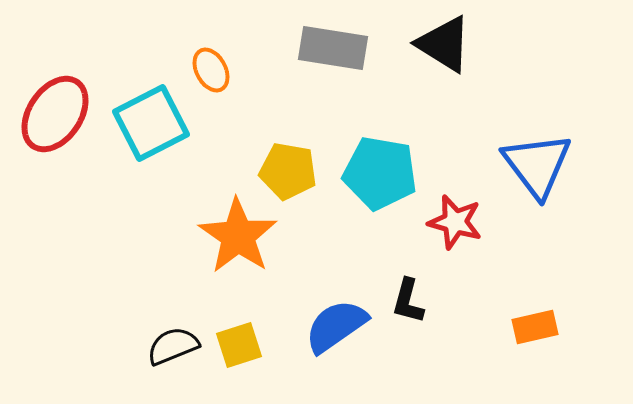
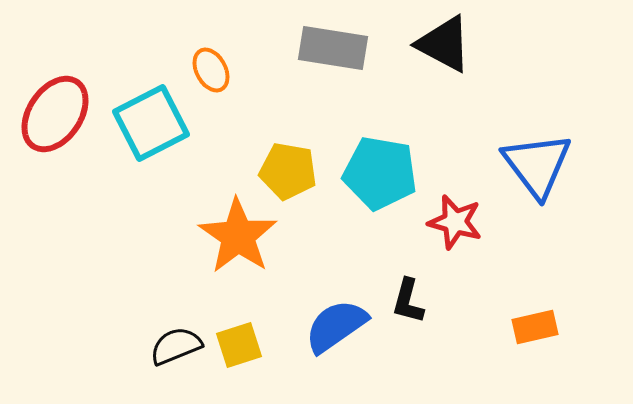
black triangle: rotated 4 degrees counterclockwise
black semicircle: moved 3 px right
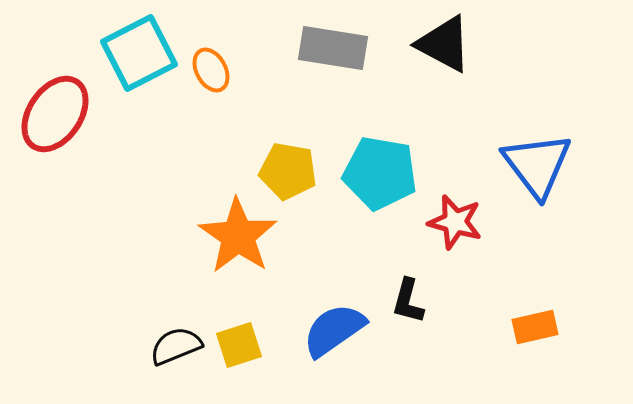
cyan square: moved 12 px left, 70 px up
blue semicircle: moved 2 px left, 4 px down
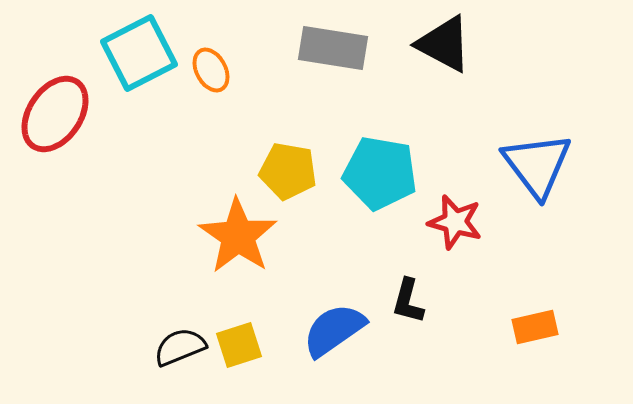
black semicircle: moved 4 px right, 1 px down
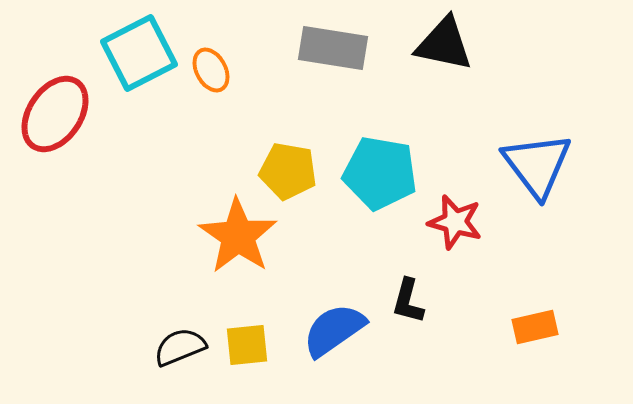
black triangle: rotated 16 degrees counterclockwise
yellow square: moved 8 px right; rotated 12 degrees clockwise
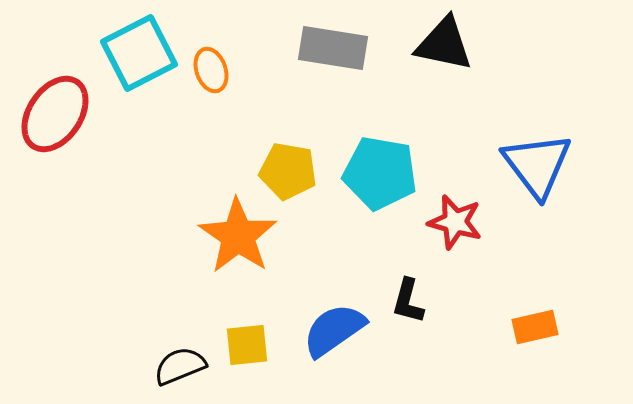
orange ellipse: rotated 9 degrees clockwise
black semicircle: moved 19 px down
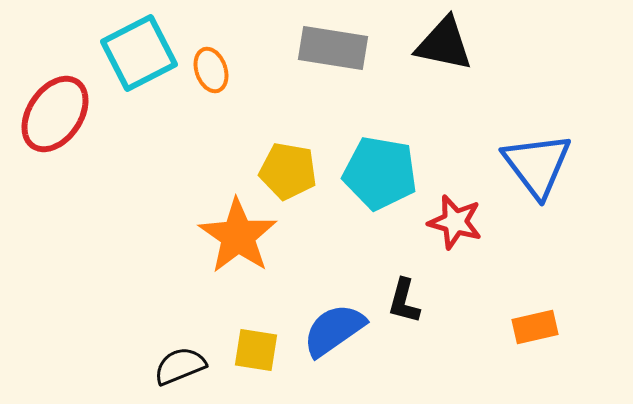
black L-shape: moved 4 px left
yellow square: moved 9 px right, 5 px down; rotated 15 degrees clockwise
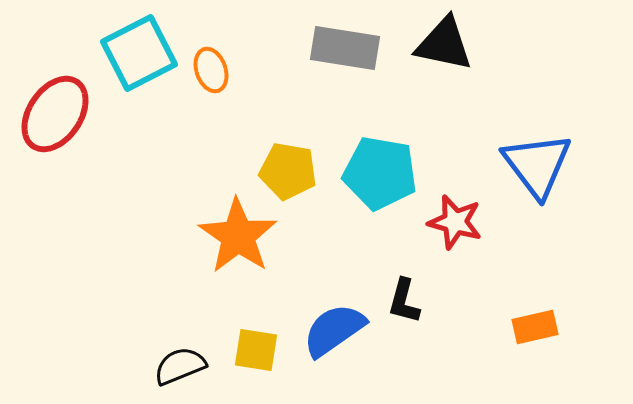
gray rectangle: moved 12 px right
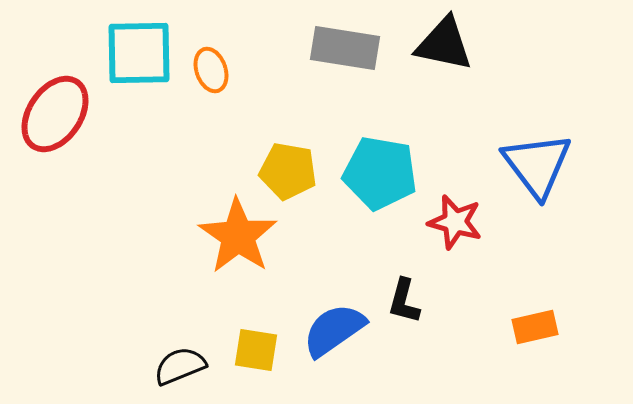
cyan square: rotated 26 degrees clockwise
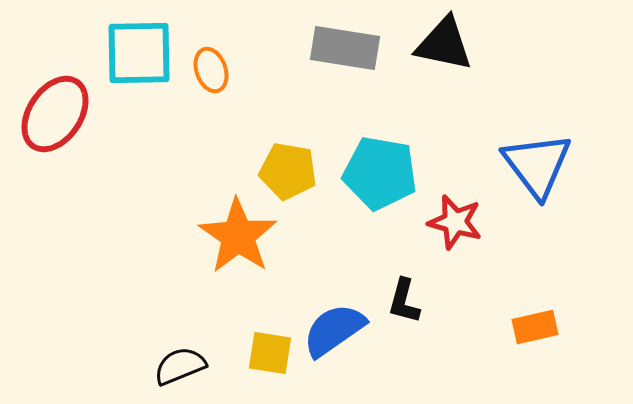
yellow square: moved 14 px right, 3 px down
